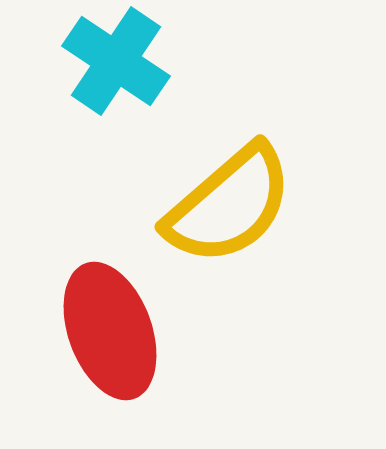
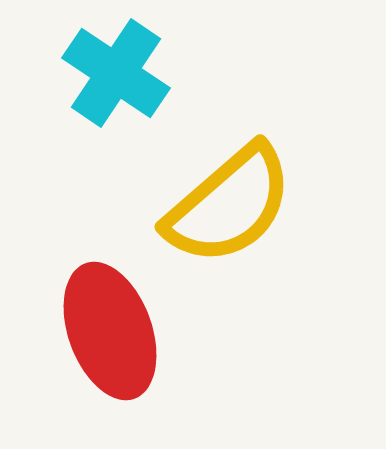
cyan cross: moved 12 px down
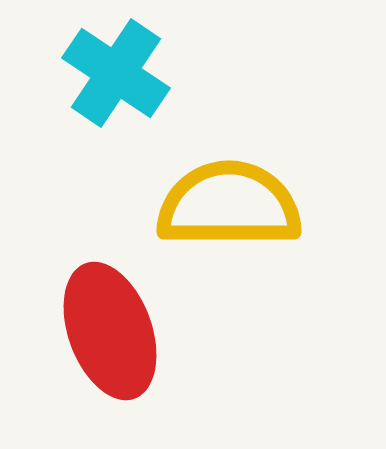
yellow semicircle: rotated 139 degrees counterclockwise
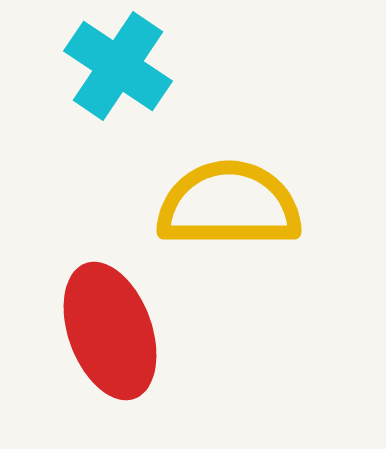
cyan cross: moved 2 px right, 7 px up
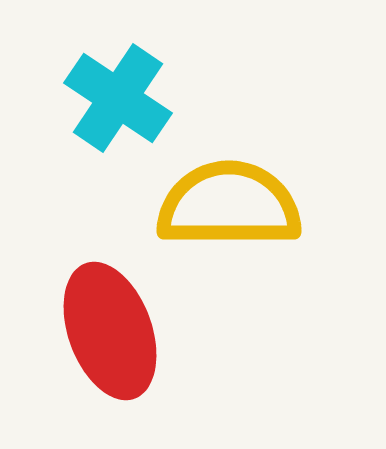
cyan cross: moved 32 px down
